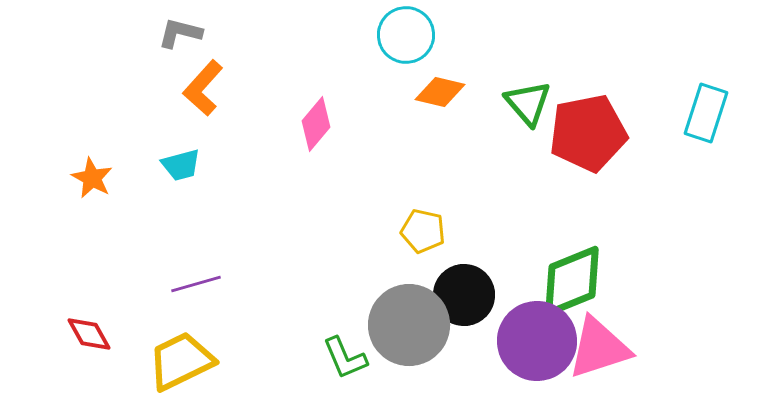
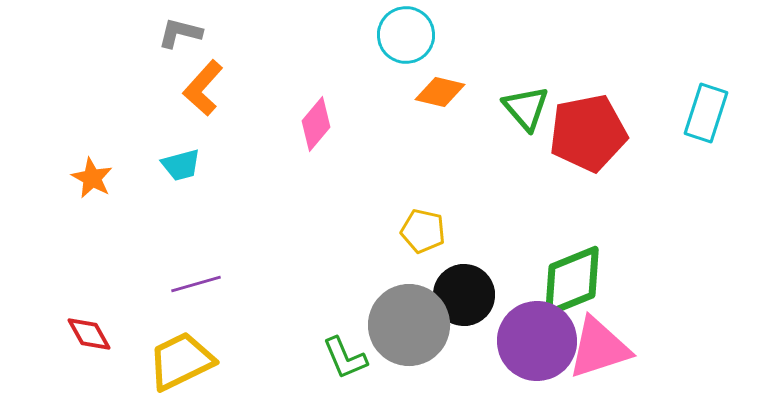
green triangle: moved 2 px left, 5 px down
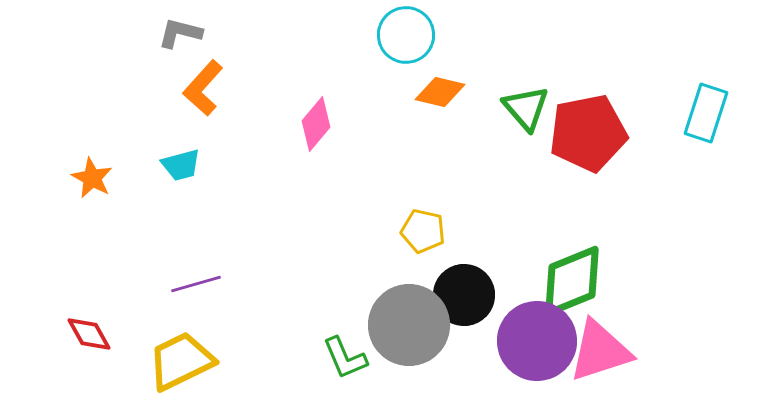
pink triangle: moved 1 px right, 3 px down
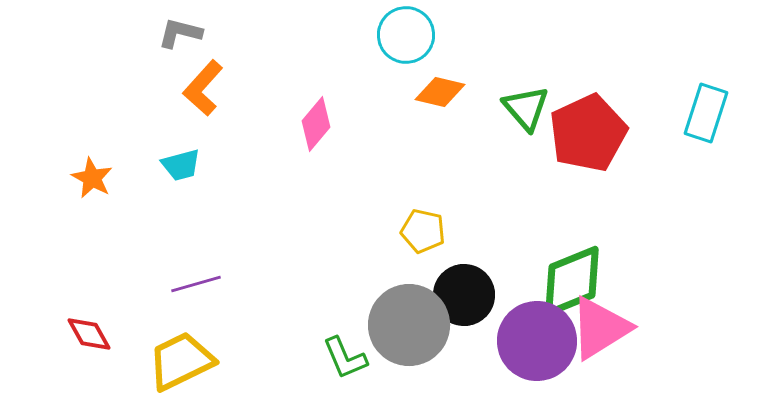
red pentagon: rotated 14 degrees counterclockwise
pink triangle: moved 23 px up; rotated 14 degrees counterclockwise
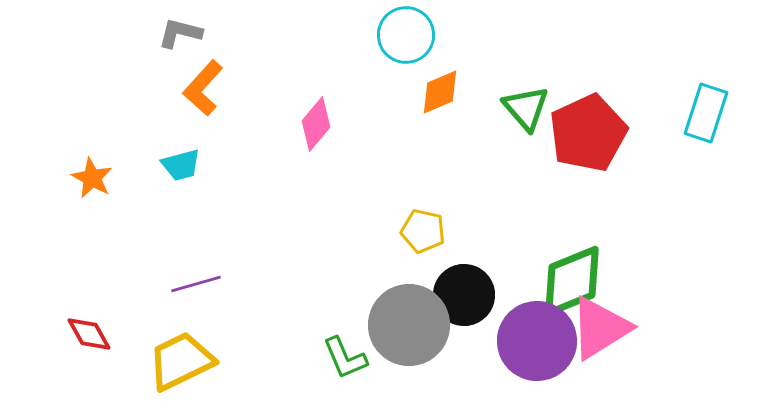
orange diamond: rotated 36 degrees counterclockwise
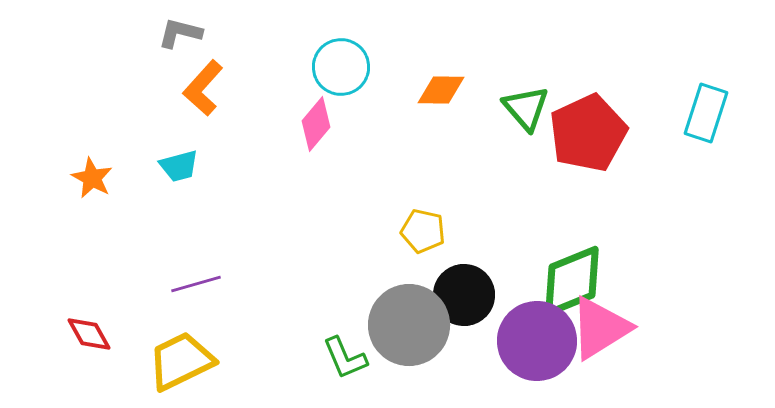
cyan circle: moved 65 px left, 32 px down
orange diamond: moved 1 px right, 2 px up; rotated 24 degrees clockwise
cyan trapezoid: moved 2 px left, 1 px down
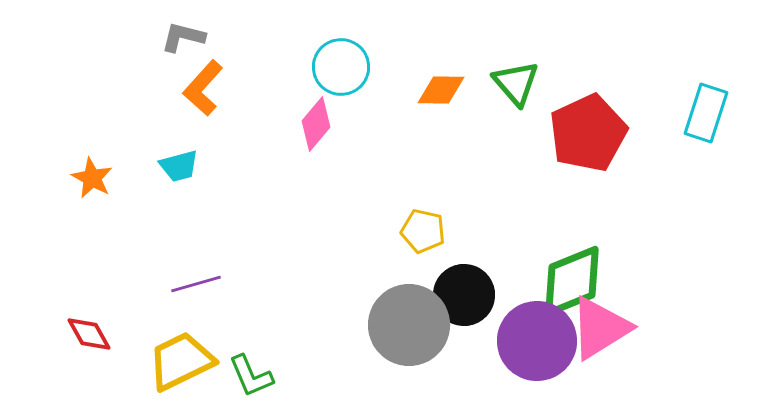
gray L-shape: moved 3 px right, 4 px down
green triangle: moved 10 px left, 25 px up
green L-shape: moved 94 px left, 18 px down
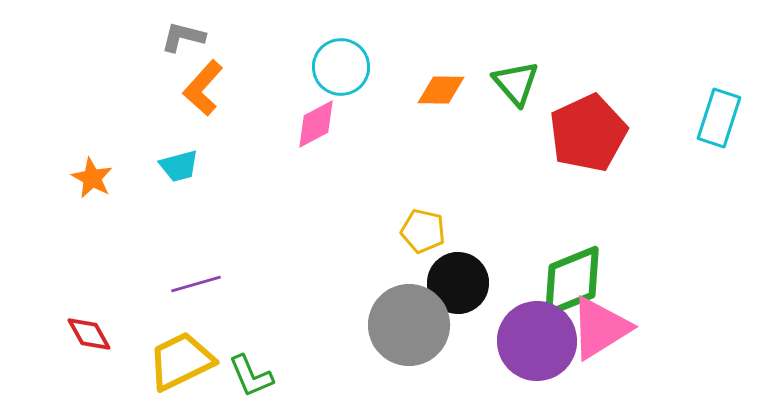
cyan rectangle: moved 13 px right, 5 px down
pink diamond: rotated 22 degrees clockwise
black circle: moved 6 px left, 12 px up
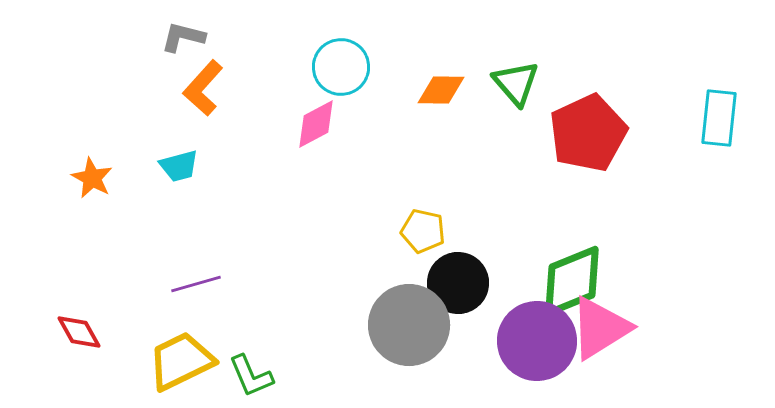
cyan rectangle: rotated 12 degrees counterclockwise
red diamond: moved 10 px left, 2 px up
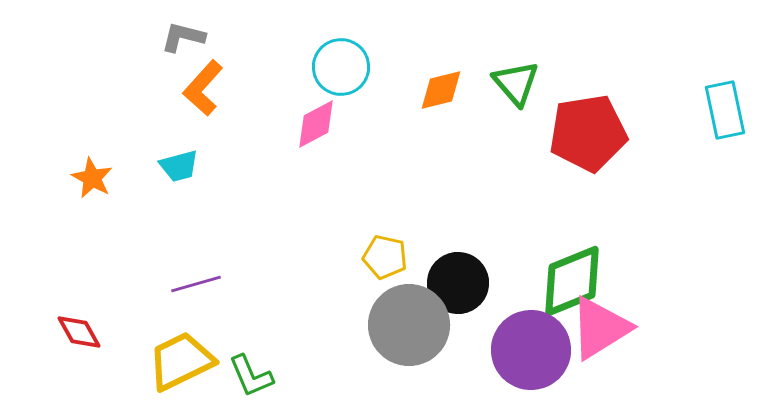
orange diamond: rotated 15 degrees counterclockwise
cyan rectangle: moved 6 px right, 8 px up; rotated 18 degrees counterclockwise
red pentagon: rotated 16 degrees clockwise
yellow pentagon: moved 38 px left, 26 px down
purple circle: moved 6 px left, 9 px down
